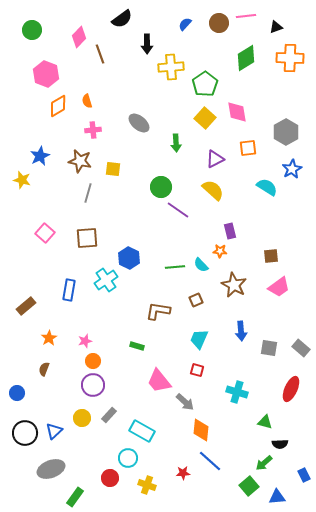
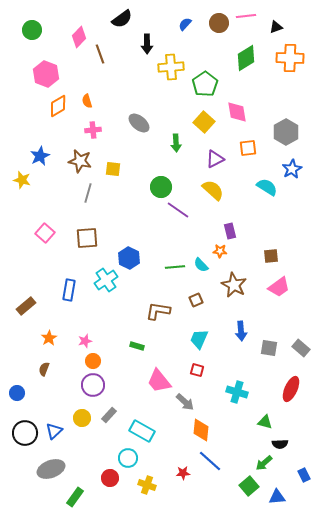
yellow square at (205, 118): moved 1 px left, 4 px down
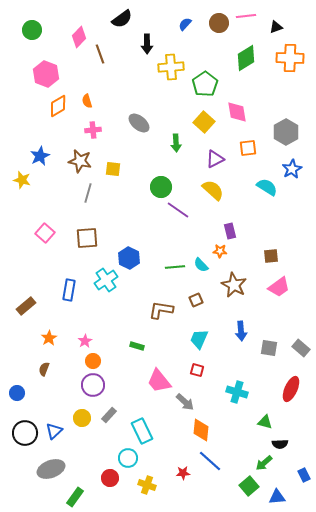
brown L-shape at (158, 311): moved 3 px right, 1 px up
pink star at (85, 341): rotated 16 degrees counterclockwise
cyan rectangle at (142, 431): rotated 35 degrees clockwise
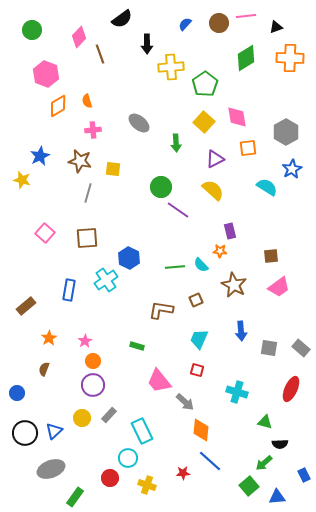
pink diamond at (237, 112): moved 5 px down
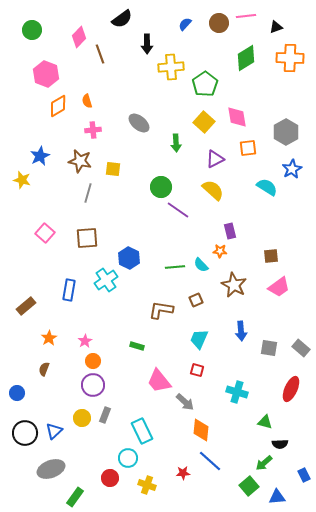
gray rectangle at (109, 415): moved 4 px left; rotated 21 degrees counterclockwise
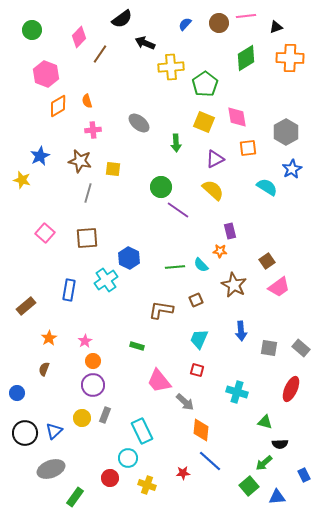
black arrow at (147, 44): moved 2 px left, 1 px up; rotated 114 degrees clockwise
brown line at (100, 54): rotated 54 degrees clockwise
yellow square at (204, 122): rotated 20 degrees counterclockwise
brown square at (271, 256): moved 4 px left, 5 px down; rotated 28 degrees counterclockwise
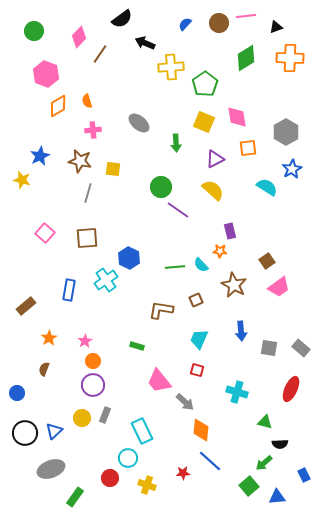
green circle at (32, 30): moved 2 px right, 1 px down
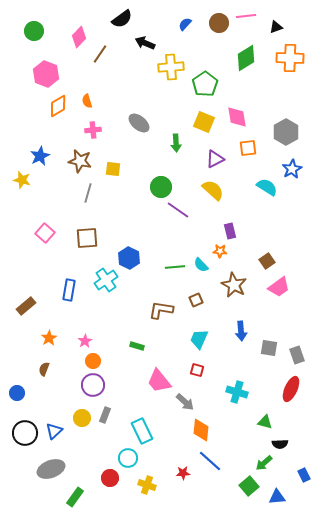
gray rectangle at (301, 348): moved 4 px left, 7 px down; rotated 30 degrees clockwise
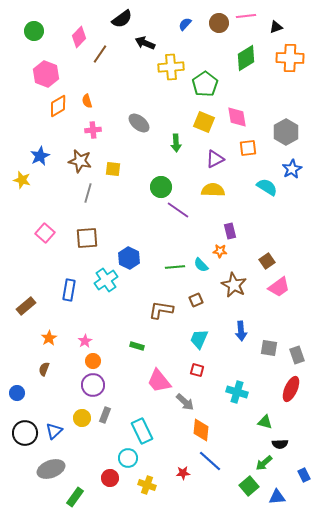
yellow semicircle at (213, 190): rotated 40 degrees counterclockwise
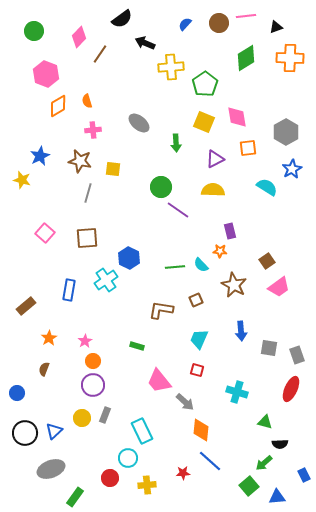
yellow cross at (147, 485): rotated 24 degrees counterclockwise
